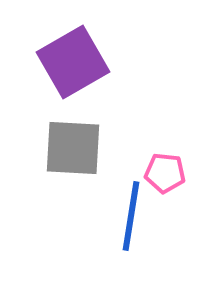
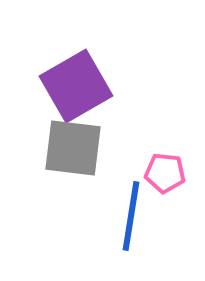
purple square: moved 3 px right, 24 px down
gray square: rotated 4 degrees clockwise
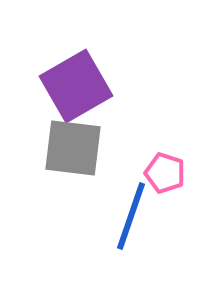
pink pentagon: rotated 12 degrees clockwise
blue line: rotated 10 degrees clockwise
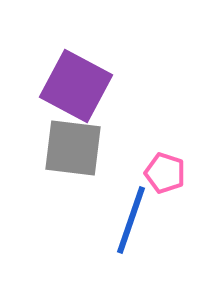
purple square: rotated 32 degrees counterclockwise
blue line: moved 4 px down
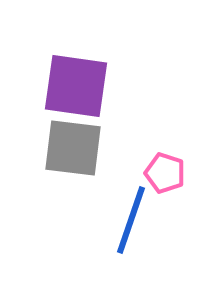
purple square: rotated 20 degrees counterclockwise
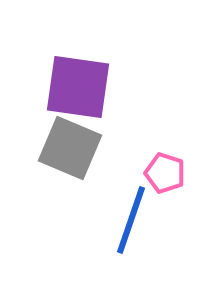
purple square: moved 2 px right, 1 px down
gray square: moved 3 px left; rotated 16 degrees clockwise
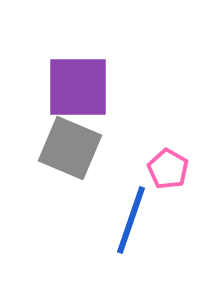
purple square: rotated 8 degrees counterclockwise
pink pentagon: moved 3 px right, 4 px up; rotated 12 degrees clockwise
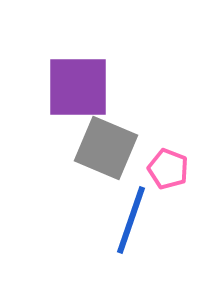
gray square: moved 36 px right
pink pentagon: rotated 9 degrees counterclockwise
